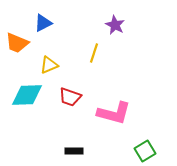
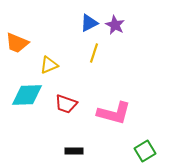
blue triangle: moved 46 px right
red trapezoid: moved 4 px left, 7 px down
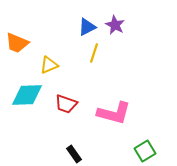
blue triangle: moved 2 px left, 4 px down
black rectangle: moved 3 px down; rotated 54 degrees clockwise
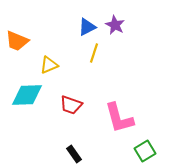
orange trapezoid: moved 2 px up
red trapezoid: moved 5 px right, 1 px down
pink L-shape: moved 5 px right, 5 px down; rotated 60 degrees clockwise
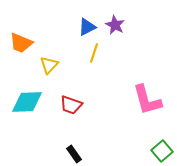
orange trapezoid: moved 4 px right, 2 px down
yellow triangle: rotated 24 degrees counterclockwise
cyan diamond: moved 7 px down
pink L-shape: moved 28 px right, 18 px up
green square: moved 17 px right; rotated 10 degrees counterclockwise
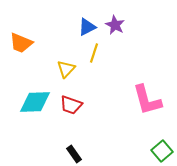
yellow triangle: moved 17 px right, 4 px down
cyan diamond: moved 8 px right
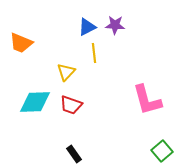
purple star: rotated 24 degrees counterclockwise
yellow line: rotated 24 degrees counterclockwise
yellow triangle: moved 3 px down
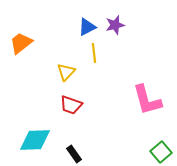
purple star: rotated 18 degrees counterclockwise
orange trapezoid: rotated 120 degrees clockwise
cyan diamond: moved 38 px down
green square: moved 1 px left, 1 px down
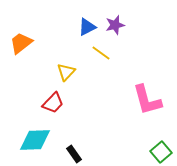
yellow line: moved 7 px right; rotated 48 degrees counterclockwise
red trapezoid: moved 18 px left, 2 px up; rotated 65 degrees counterclockwise
